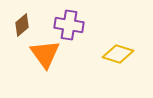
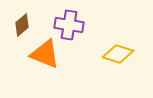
orange triangle: rotated 32 degrees counterclockwise
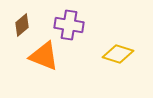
orange triangle: moved 1 px left, 2 px down
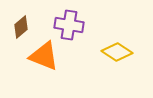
brown diamond: moved 1 px left, 2 px down
yellow diamond: moved 1 px left, 2 px up; rotated 16 degrees clockwise
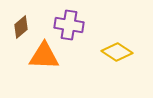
orange triangle: rotated 20 degrees counterclockwise
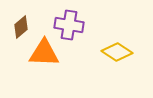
orange triangle: moved 3 px up
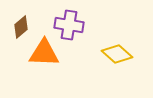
yellow diamond: moved 2 px down; rotated 8 degrees clockwise
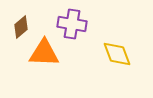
purple cross: moved 3 px right, 1 px up
yellow diamond: rotated 28 degrees clockwise
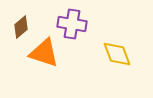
orange triangle: rotated 16 degrees clockwise
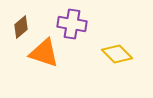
yellow diamond: rotated 24 degrees counterclockwise
